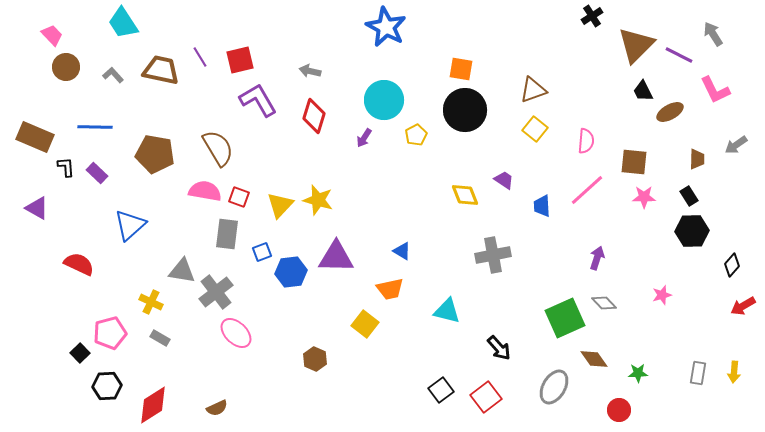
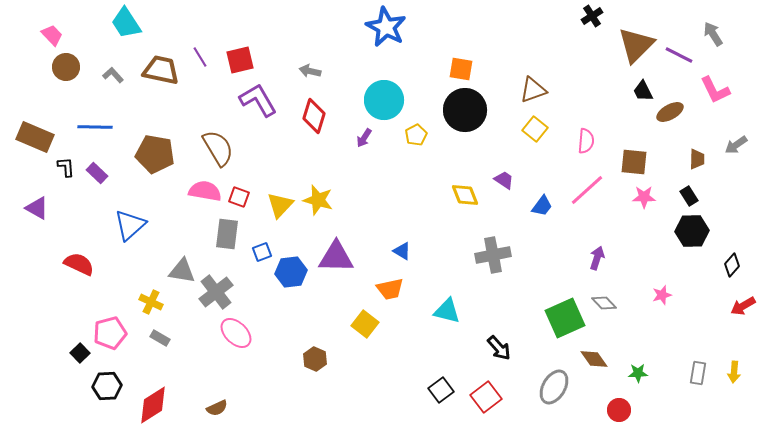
cyan trapezoid at (123, 23): moved 3 px right
blue trapezoid at (542, 206): rotated 140 degrees counterclockwise
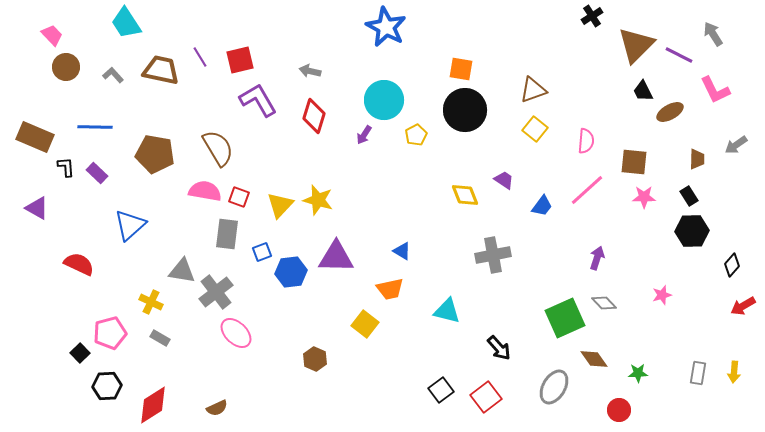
purple arrow at (364, 138): moved 3 px up
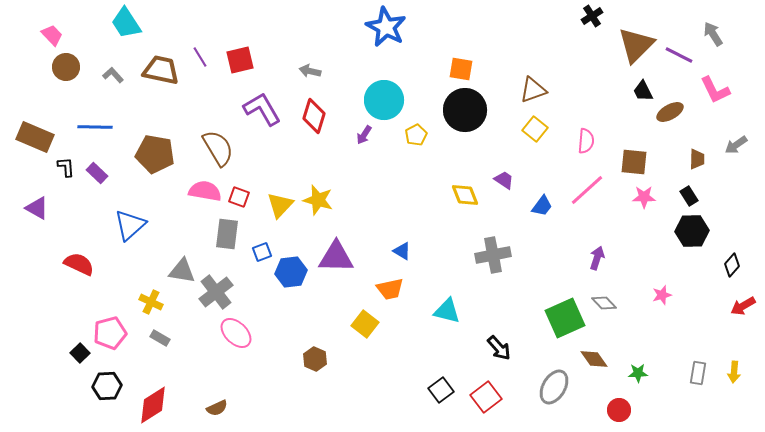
purple L-shape at (258, 100): moved 4 px right, 9 px down
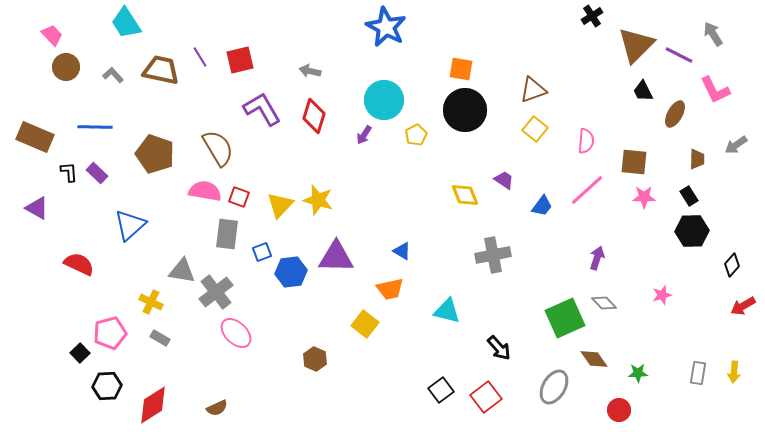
brown ellipse at (670, 112): moved 5 px right, 2 px down; rotated 32 degrees counterclockwise
brown pentagon at (155, 154): rotated 9 degrees clockwise
black L-shape at (66, 167): moved 3 px right, 5 px down
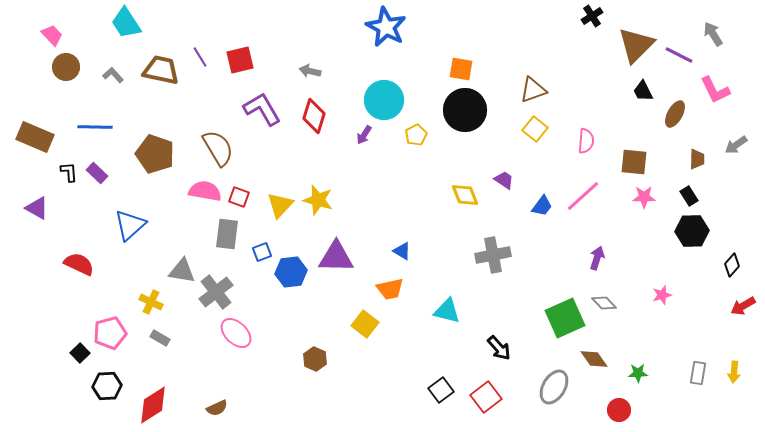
pink line at (587, 190): moved 4 px left, 6 px down
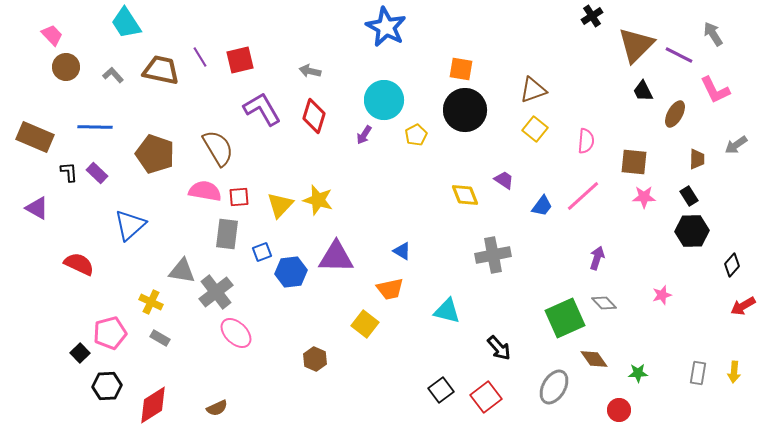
red square at (239, 197): rotated 25 degrees counterclockwise
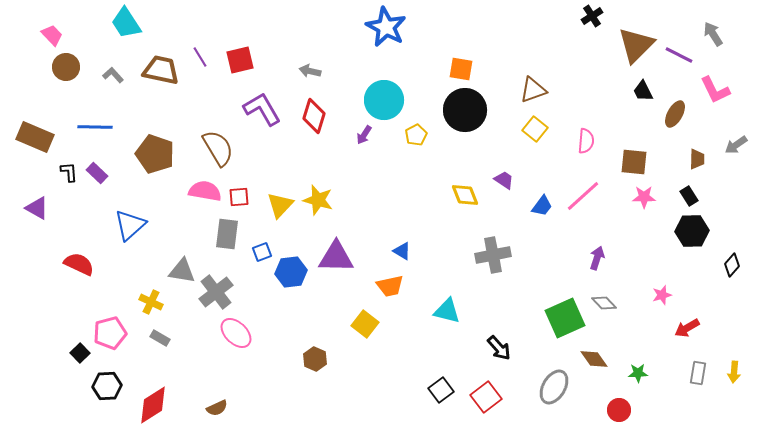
orange trapezoid at (390, 289): moved 3 px up
red arrow at (743, 306): moved 56 px left, 22 px down
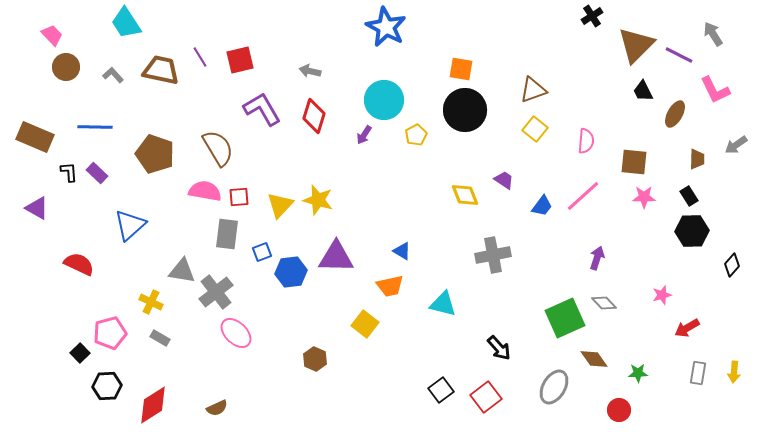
cyan triangle at (447, 311): moved 4 px left, 7 px up
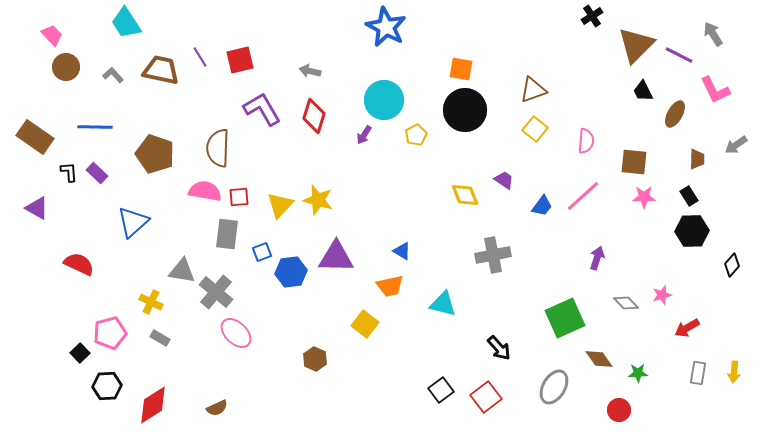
brown rectangle at (35, 137): rotated 12 degrees clockwise
brown semicircle at (218, 148): rotated 147 degrees counterclockwise
blue triangle at (130, 225): moved 3 px right, 3 px up
gray cross at (216, 292): rotated 12 degrees counterclockwise
gray diamond at (604, 303): moved 22 px right
brown diamond at (594, 359): moved 5 px right
